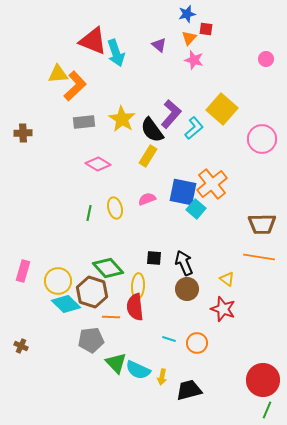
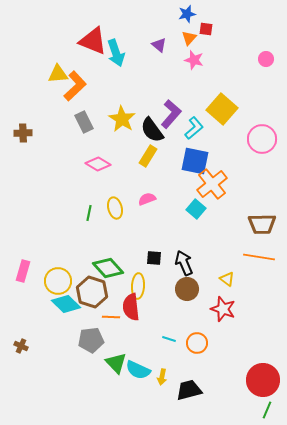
gray rectangle at (84, 122): rotated 70 degrees clockwise
blue square at (183, 192): moved 12 px right, 31 px up
red semicircle at (135, 307): moved 4 px left
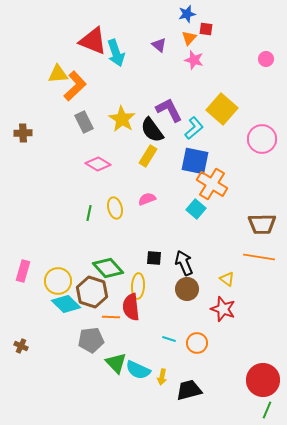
purple L-shape at (171, 114): moved 2 px left, 4 px up; rotated 68 degrees counterclockwise
orange cross at (212, 184): rotated 20 degrees counterclockwise
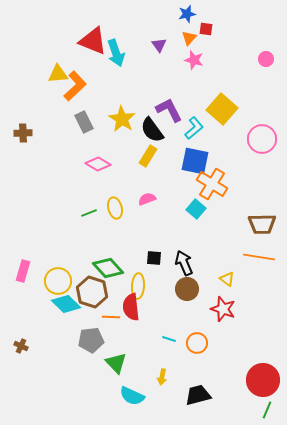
purple triangle at (159, 45): rotated 14 degrees clockwise
green line at (89, 213): rotated 56 degrees clockwise
cyan semicircle at (138, 370): moved 6 px left, 26 px down
black trapezoid at (189, 390): moved 9 px right, 5 px down
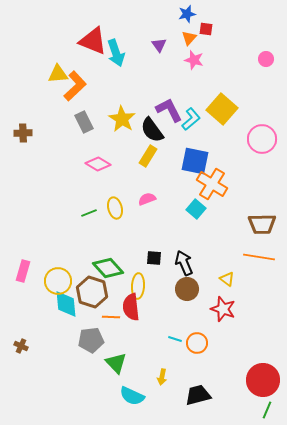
cyan L-shape at (194, 128): moved 3 px left, 9 px up
cyan diamond at (66, 304): rotated 40 degrees clockwise
cyan line at (169, 339): moved 6 px right
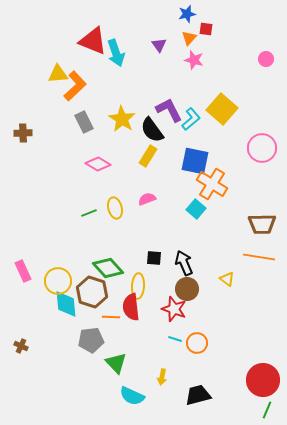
pink circle at (262, 139): moved 9 px down
pink rectangle at (23, 271): rotated 40 degrees counterclockwise
red star at (223, 309): moved 49 px left
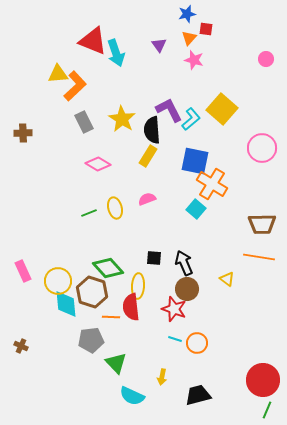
black semicircle at (152, 130): rotated 32 degrees clockwise
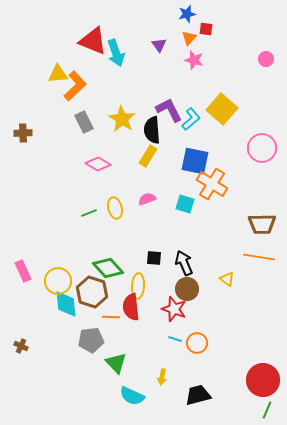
cyan square at (196, 209): moved 11 px left, 5 px up; rotated 24 degrees counterclockwise
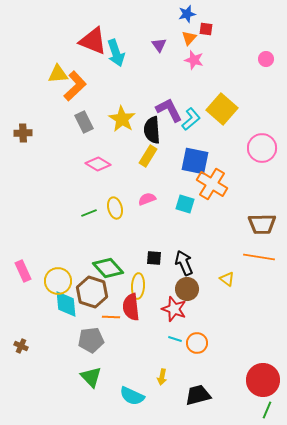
green triangle at (116, 363): moved 25 px left, 14 px down
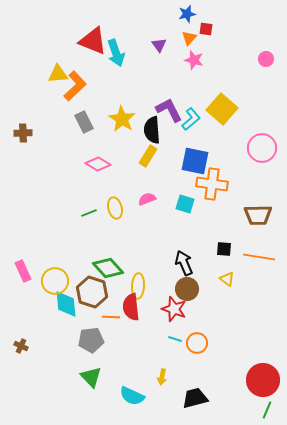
orange cross at (212, 184): rotated 24 degrees counterclockwise
brown trapezoid at (262, 224): moved 4 px left, 9 px up
black square at (154, 258): moved 70 px right, 9 px up
yellow circle at (58, 281): moved 3 px left
black trapezoid at (198, 395): moved 3 px left, 3 px down
